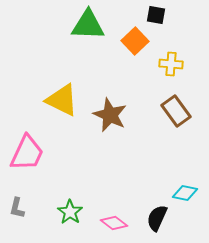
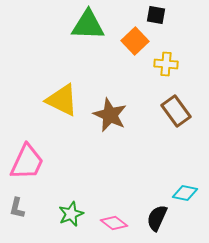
yellow cross: moved 5 px left
pink trapezoid: moved 9 px down
green star: moved 1 px right, 2 px down; rotated 15 degrees clockwise
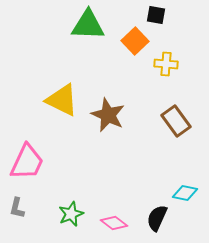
brown rectangle: moved 10 px down
brown star: moved 2 px left
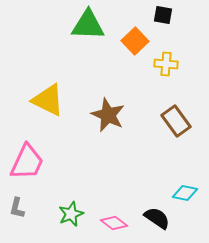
black square: moved 7 px right
yellow triangle: moved 14 px left
black semicircle: rotated 100 degrees clockwise
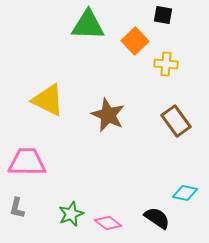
pink trapezoid: rotated 114 degrees counterclockwise
pink diamond: moved 6 px left
